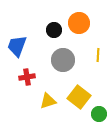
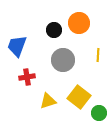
green circle: moved 1 px up
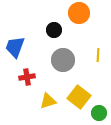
orange circle: moved 10 px up
blue trapezoid: moved 2 px left, 1 px down
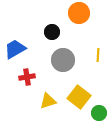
black circle: moved 2 px left, 2 px down
blue trapezoid: moved 2 px down; rotated 40 degrees clockwise
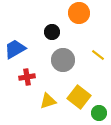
yellow line: rotated 56 degrees counterclockwise
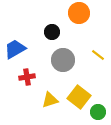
yellow triangle: moved 2 px right, 1 px up
green circle: moved 1 px left, 1 px up
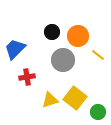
orange circle: moved 1 px left, 23 px down
blue trapezoid: rotated 15 degrees counterclockwise
yellow square: moved 4 px left, 1 px down
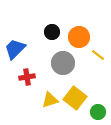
orange circle: moved 1 px right, 1 px down
gray circle: moved 3 px down
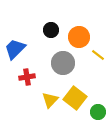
black circle: moved 1 px left, 2 px up
yellow triangle: rotated 30 degrees counterclockwise
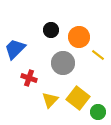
red cross: moved 2 px right, 1 px down; rotated 28 degrees clockwise
yellow square: moved 3 px right
